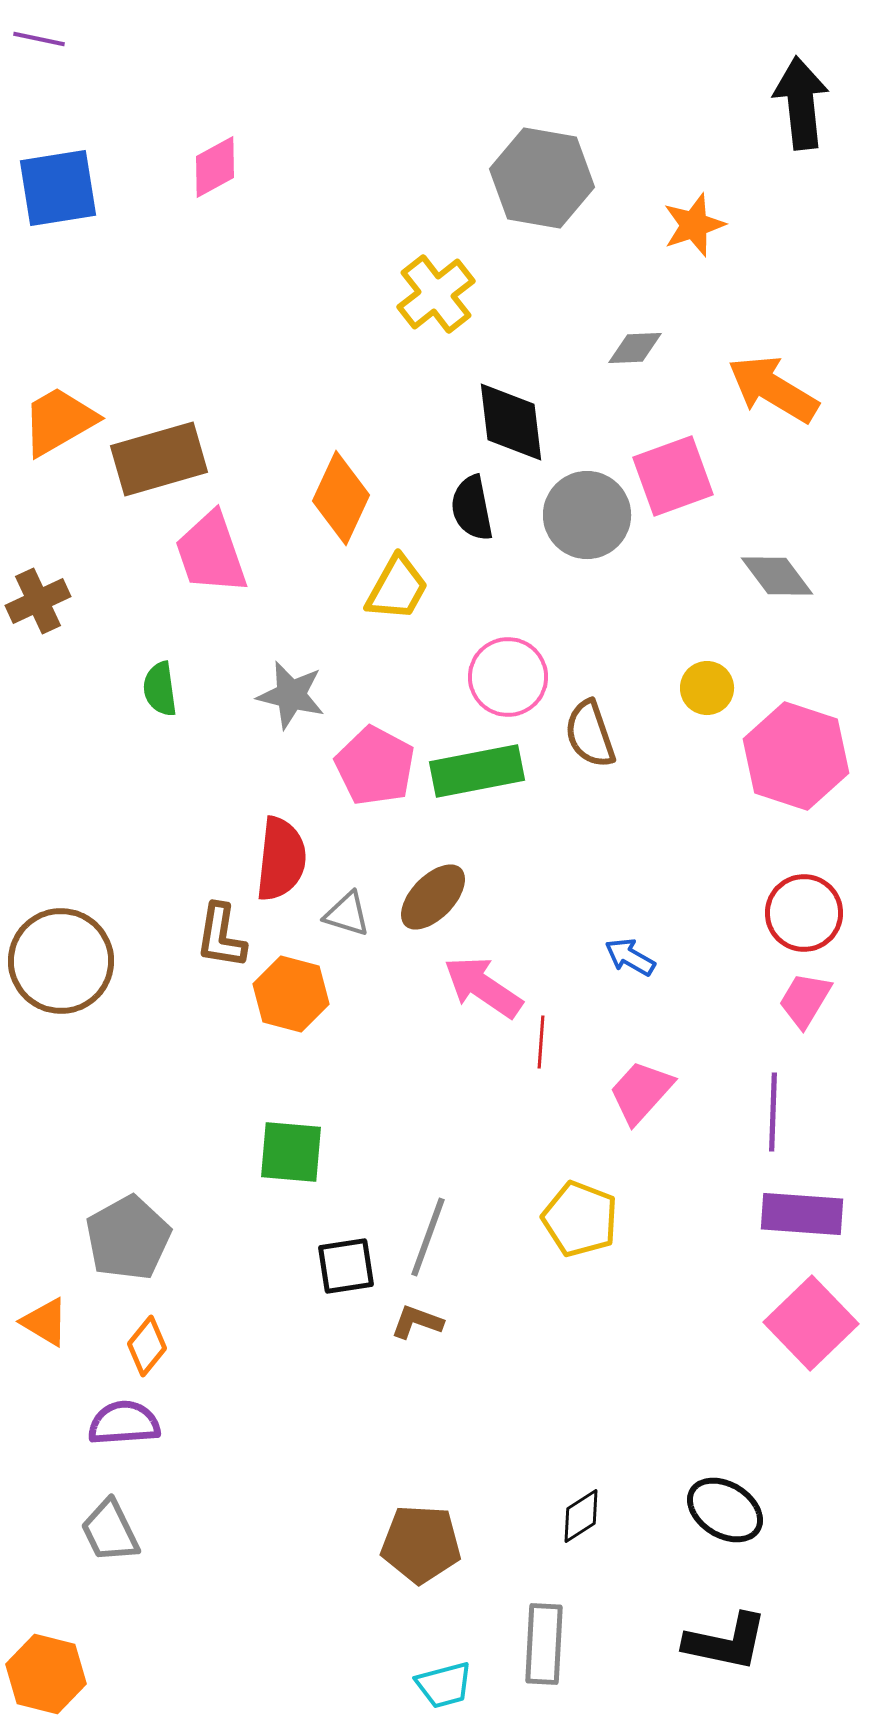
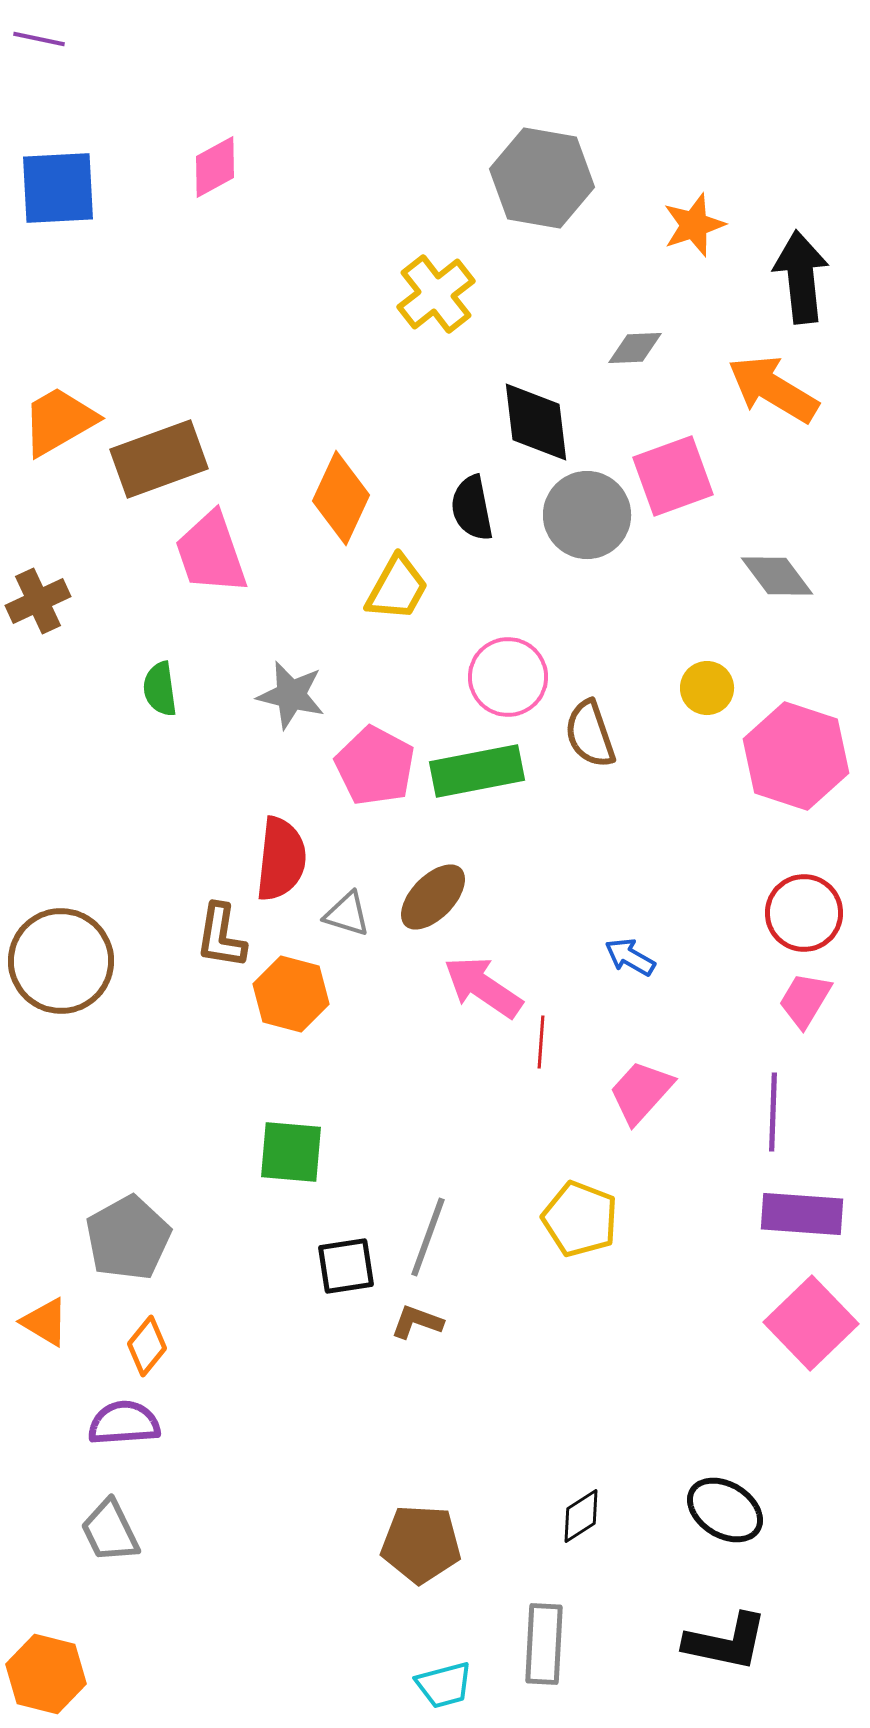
black arrow at (801, 103): moved 174 px down
blue square at (58, 188): rotated 6 degrees clockwise
black diamond at (511, 422): moved 25 px right
brown rectangle at (159, 459): rotated 4 degrees counterclockwise
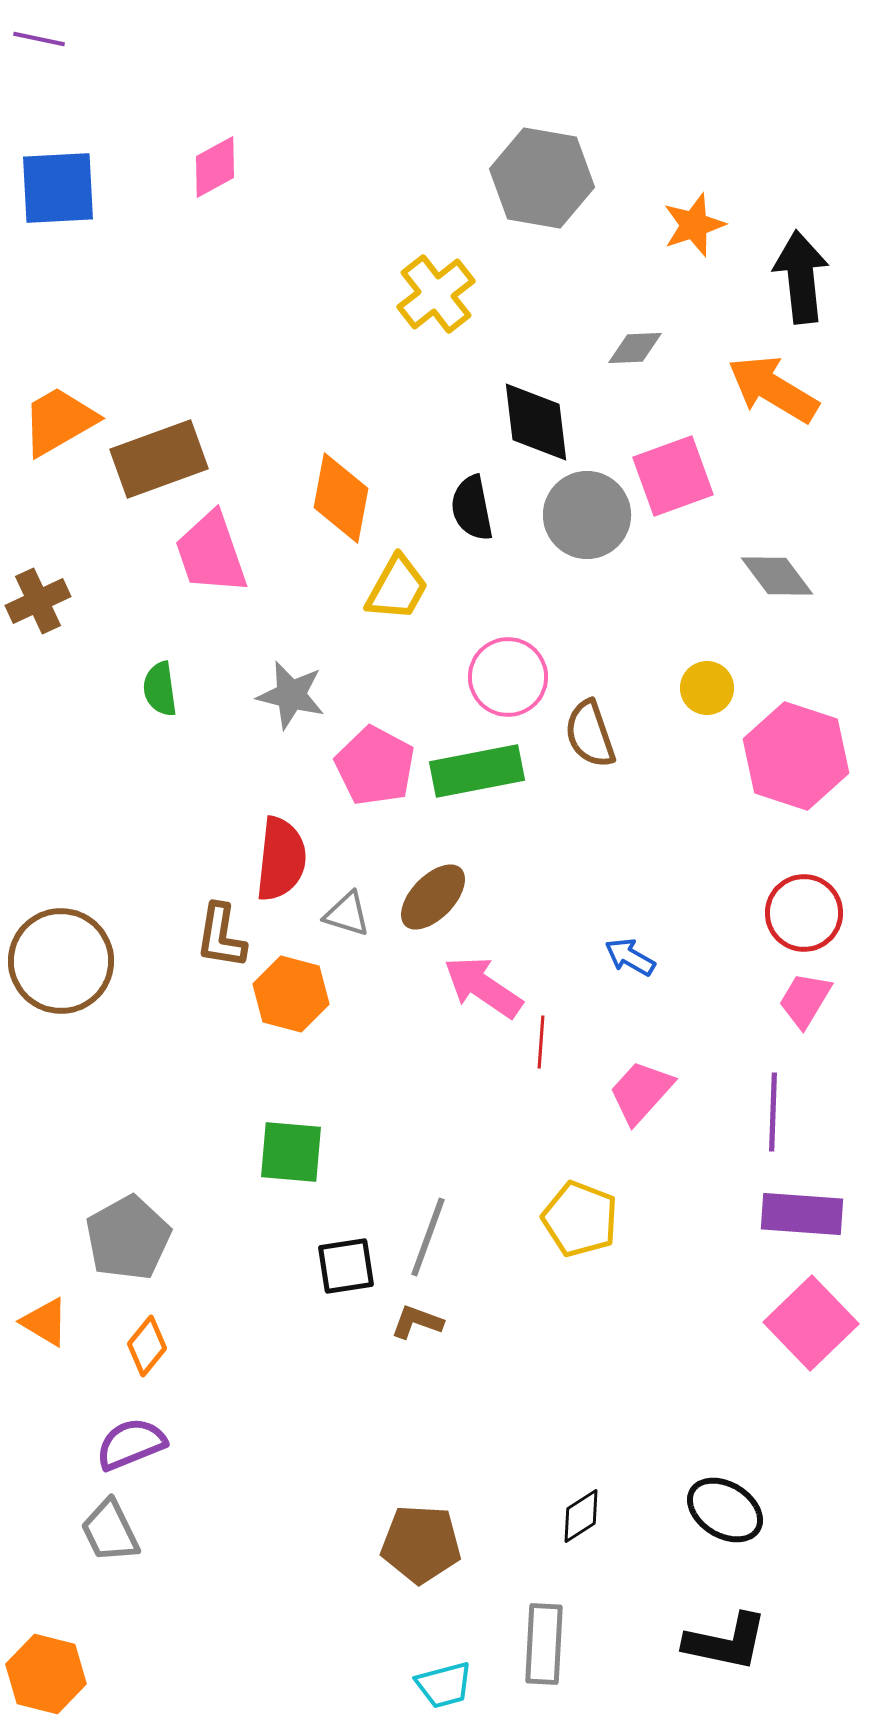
orange diamond at (341, 498): rotated 14 degrees counterclockwise
purple semicircle at (124, 1423): moved 7 px right, 21 px down; rotated 18 degrees counterclockwise
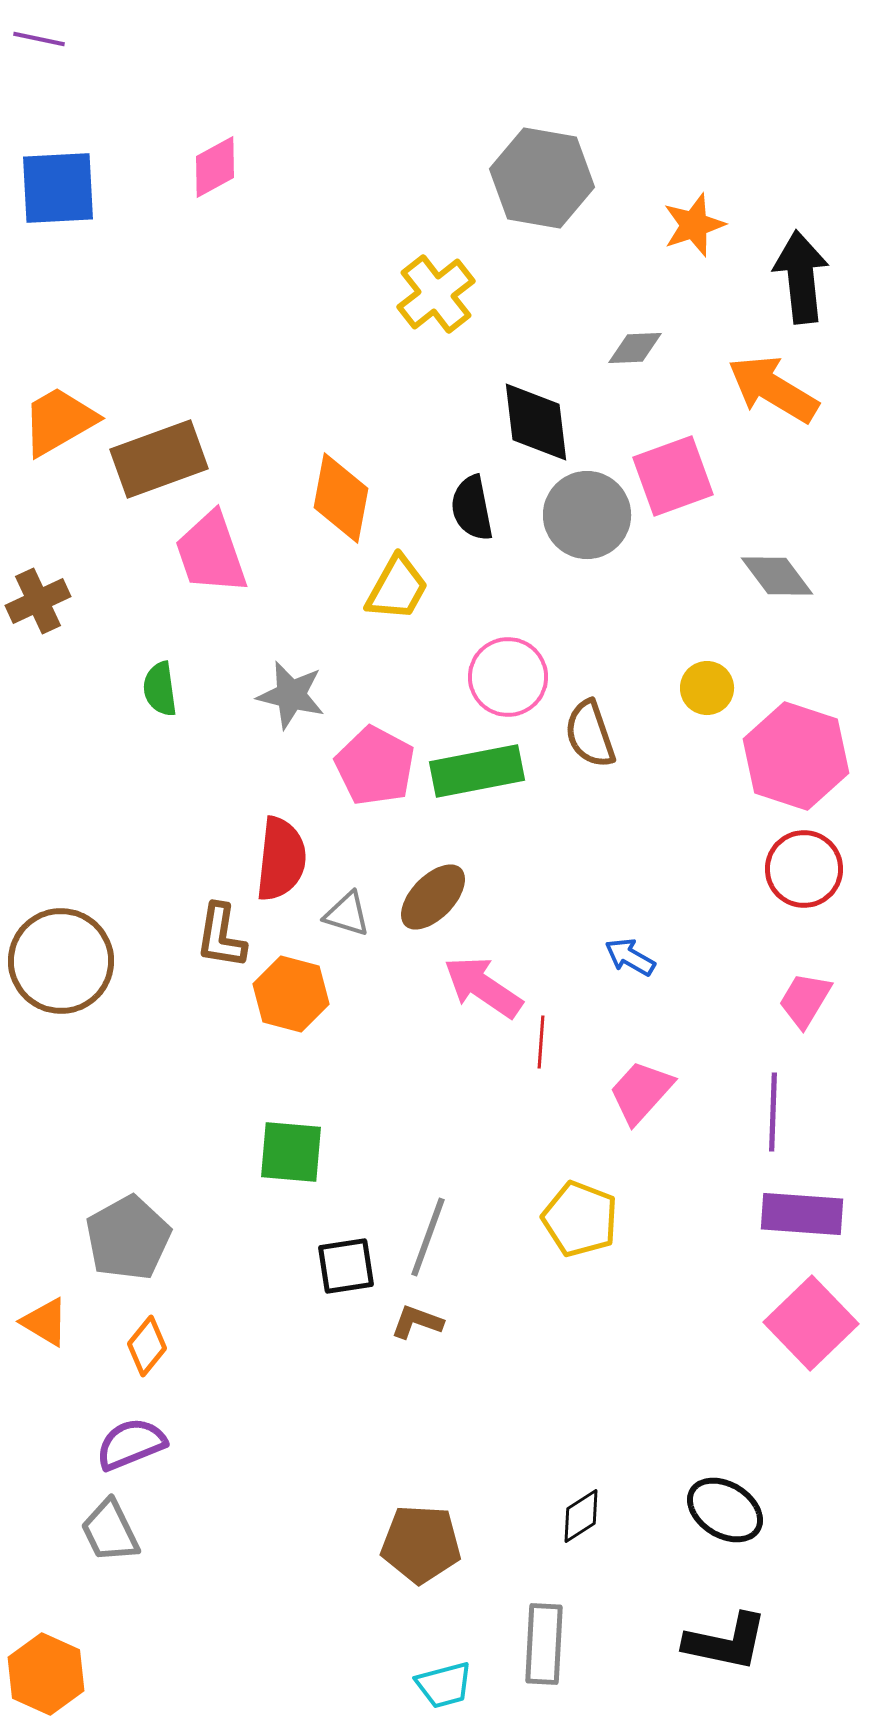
red circle at (804, 913): moved 44 px up
orange hexagon at (46, 1674): rotated 10 degrees clockwise
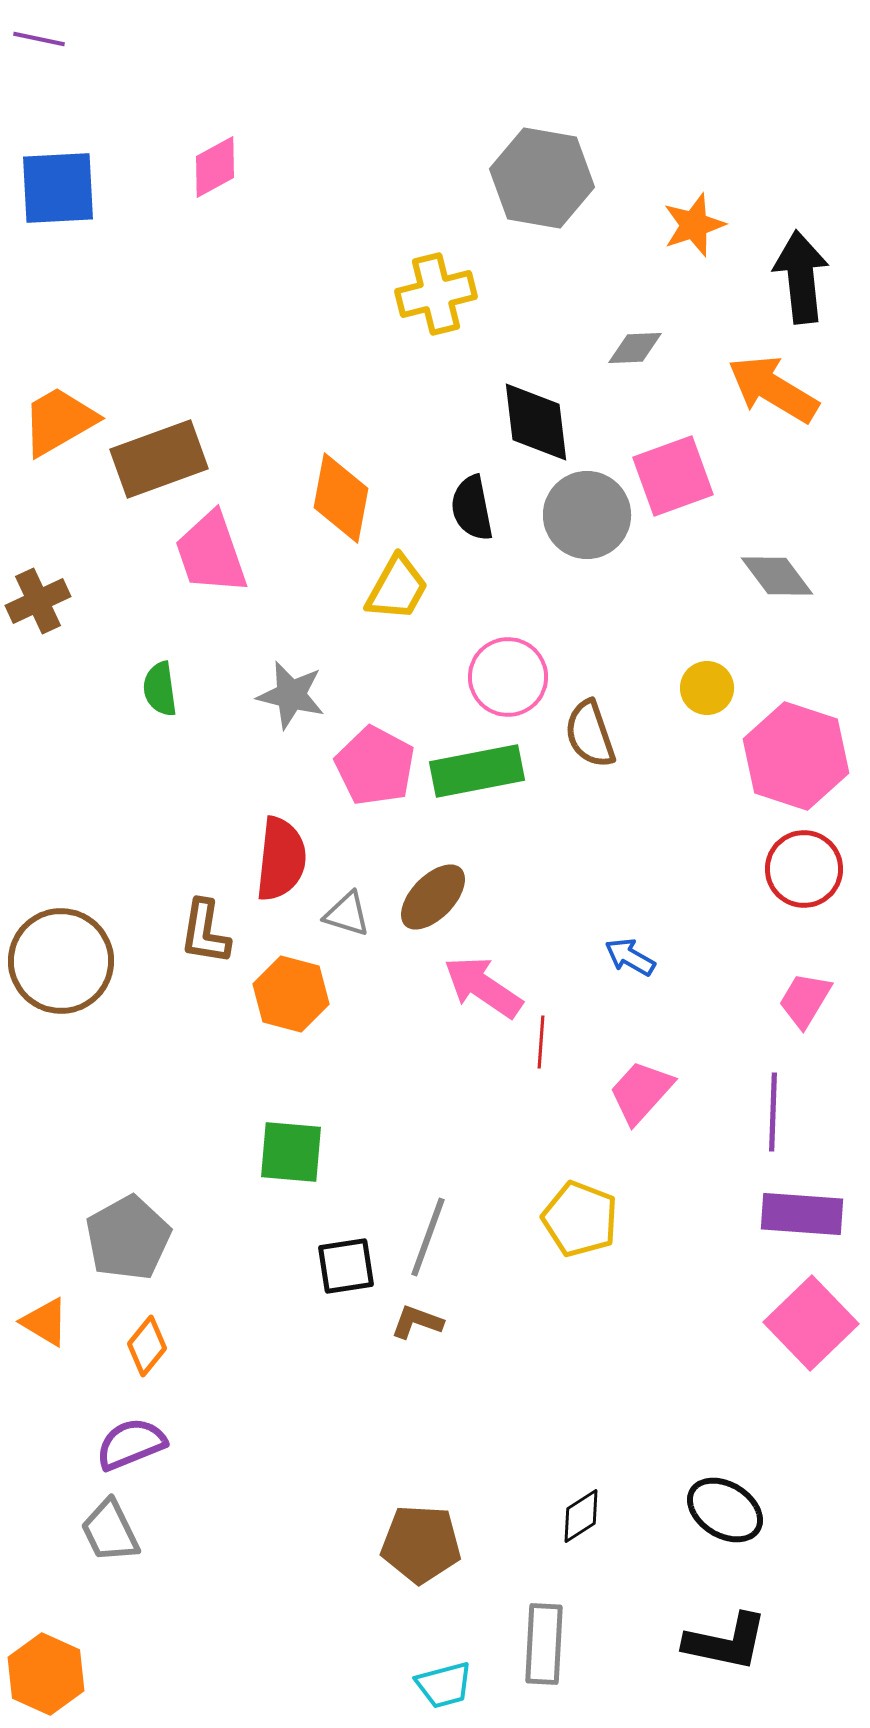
yellow cross at (436, 294): rotated 24 degrees clockwise
brown L-shape at (221, 936): moved 16 px left, 4 px up
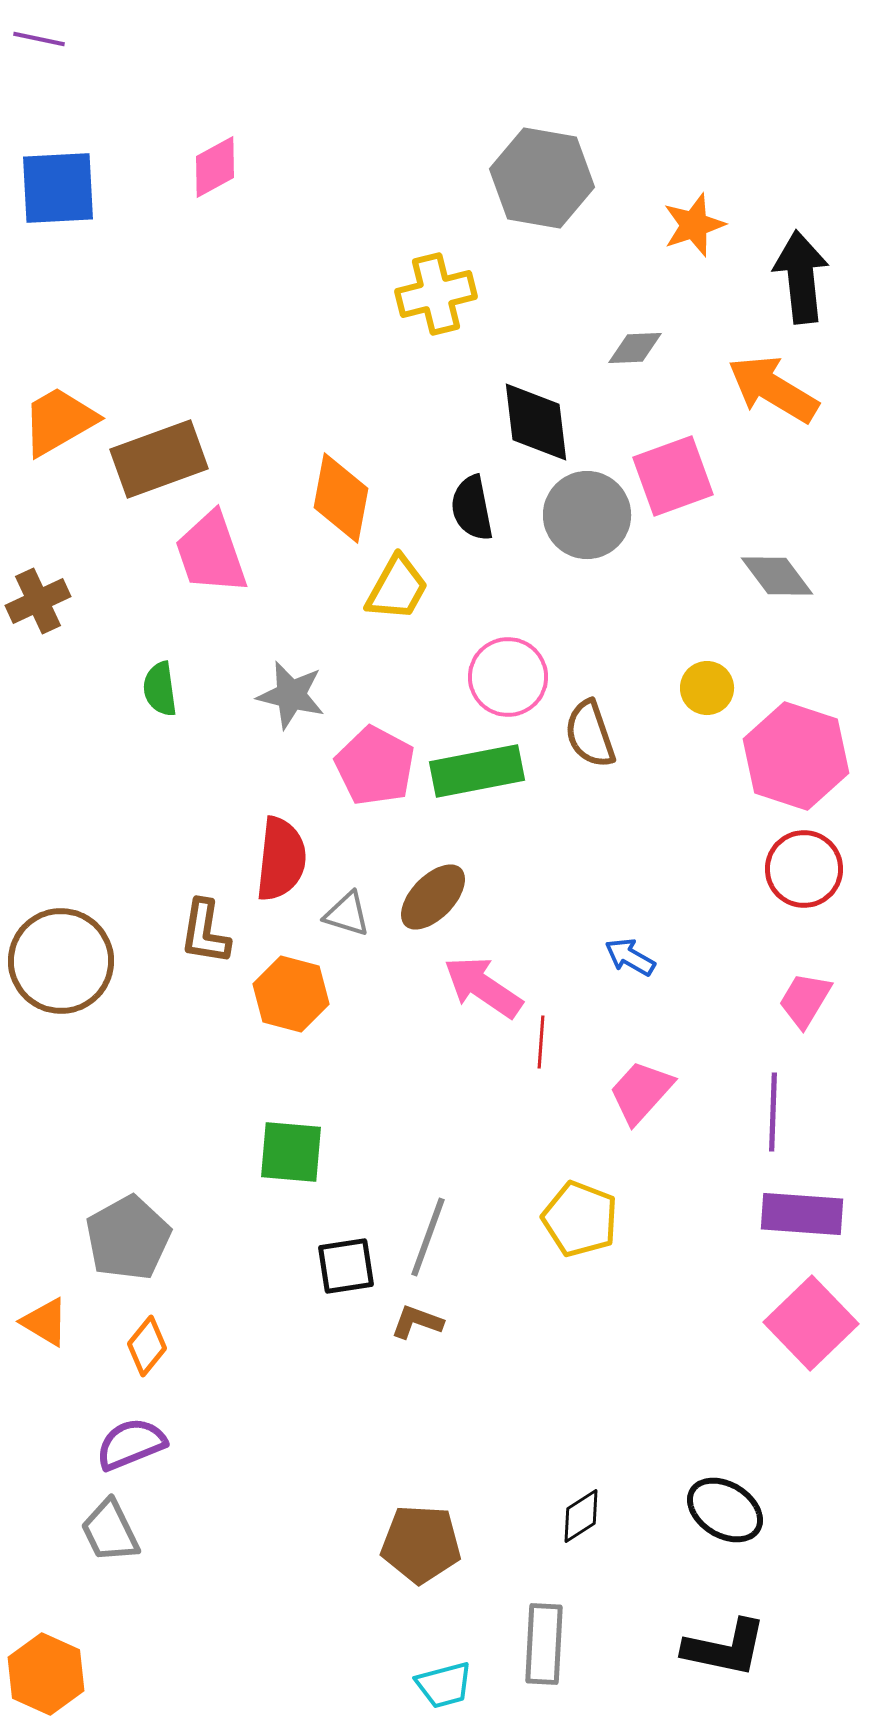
black L-shape at (726, 1642): moved 1 px left, 6 px down
